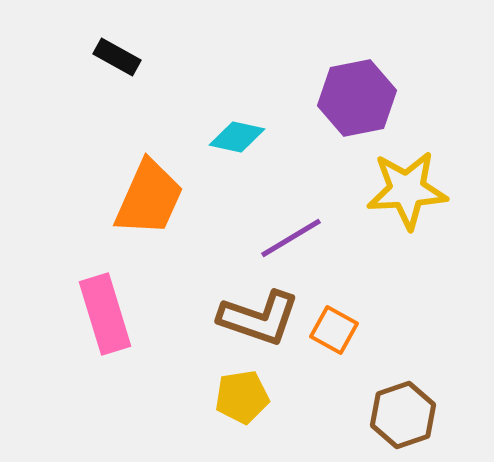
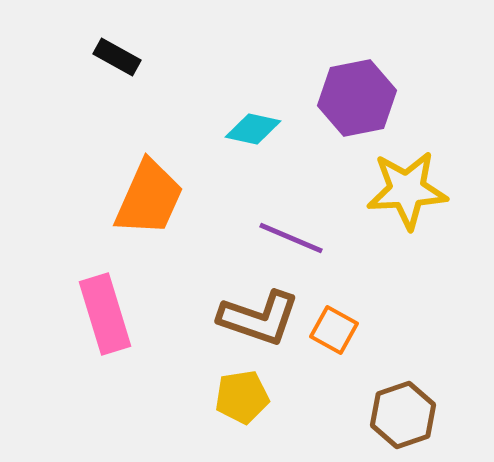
cyan diamond: moved 16 px right, 8 px up
purple line: rotated 54 degrees clockwise
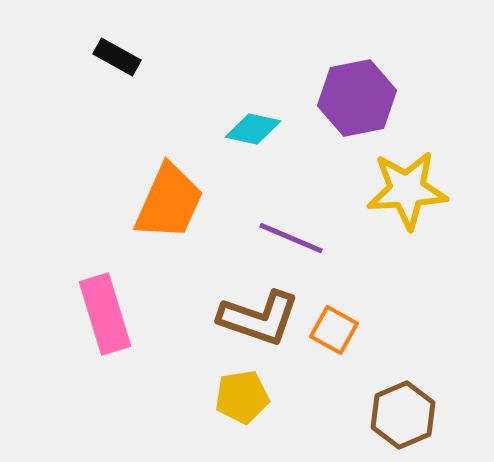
orange trapezoid: moved 20 px right, 4 px down
brown hexagon: rotated 4 degrees counterclockwise
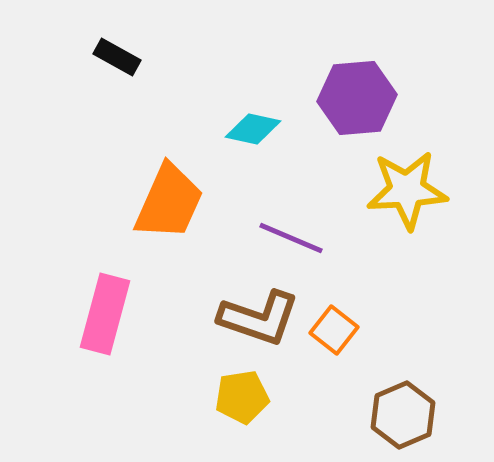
purple hexagon: rotated 6 degrees clockwise
pink rectangle: rotated 32 degrees clockwise
orange square: rotated 9 degrees clockwise
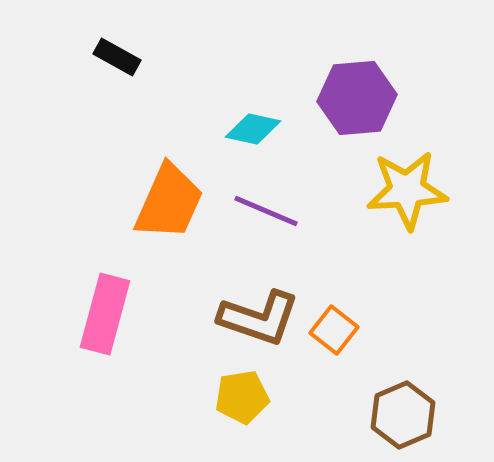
purple line: moved 25 px left, 27 px up
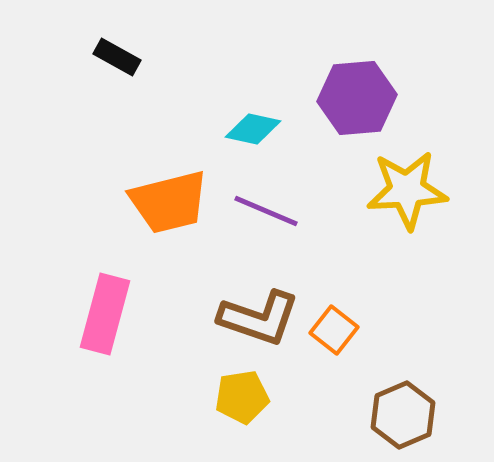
orange trapezoid: rotated 52 degrees clockwise
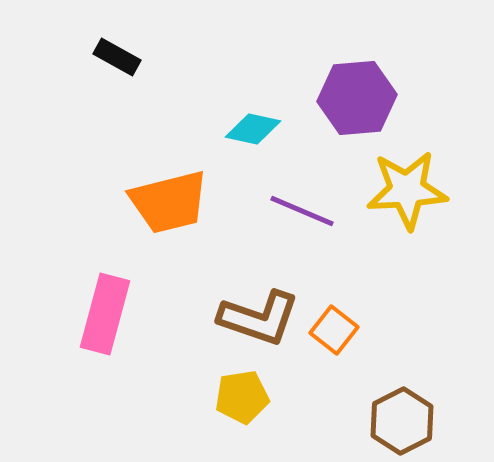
purple line: moved 36 px right
brown hexagon: moved 1 px left, 6 px down; rotated 4 degrees counterclockwise
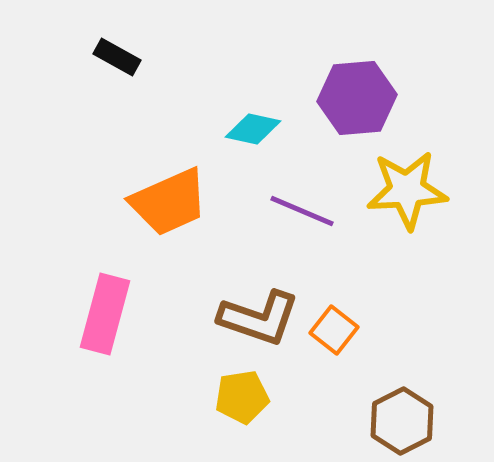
orange trapezoid: rotated 10 degrees counterclockwise
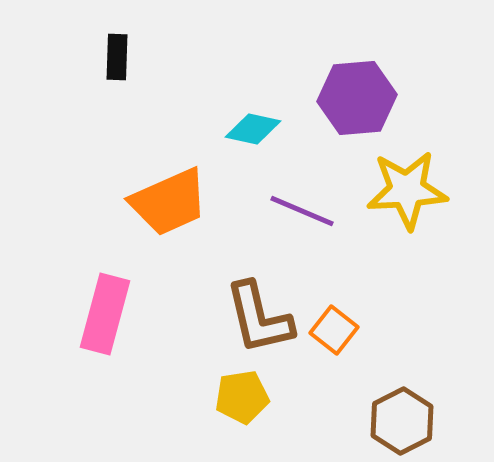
black rectangle: rotated 63 degrees clockwise
brown L-shape: rotated 58 degrees clockwise
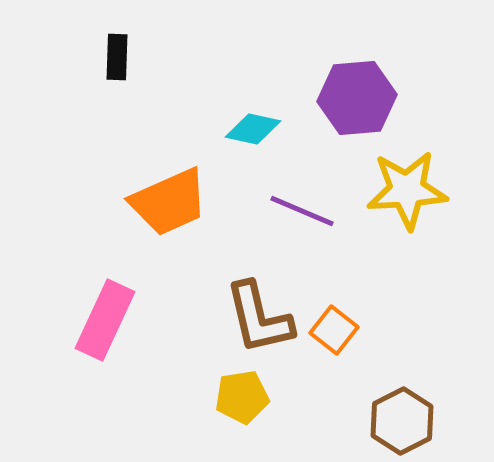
pink rectangle: moved 6 px down; rotated 10 degrees clockwise
